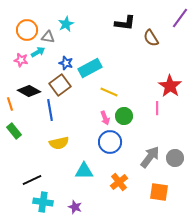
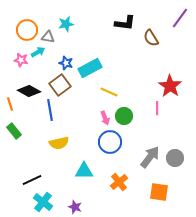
cyan star: rotated 14 degrees clockwise
cyan cross: rotated 30 degrees clockwise
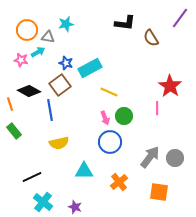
black line: moved 3 px up
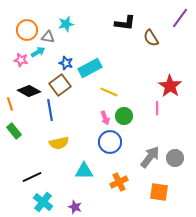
orange cross: rotated 12 degrees clockwise
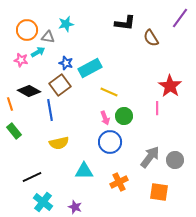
gray circle: moved 2 px down
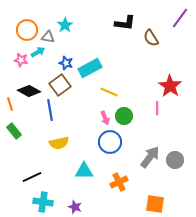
cyan star: moved 1 px left, 1 px down; rotated 21 degrees counterclockwise
orange square: moved 4 px left, 12 px down
cyan cross: rotated 30 degrees counterclockwise
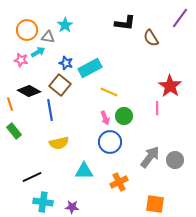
brown square: rotated 15 degrees counterclockwise
purple star: moved 3 px left; rotated 16 degrees counterclockwise
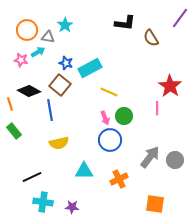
blue circle: moved 2 px up
orange cross: moved 3 px up
